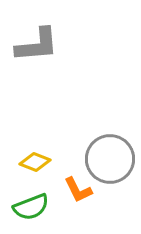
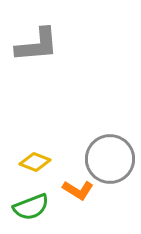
orange L-shape: rotated 32 degrees counterclockwise
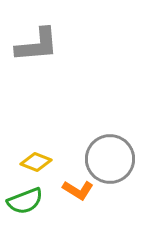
yellow diamond: moved 1 px right
green semicircle: moved 6 px left, 6 px up
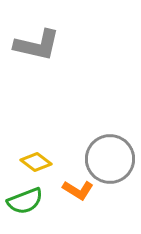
gray L-shape: rotated 18 degrees clockwise
yellow diamond: rotated 16 degrees clockwise
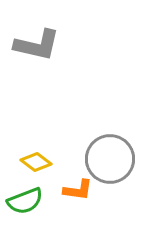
orange L-shape: rotated 24 degrees counterclockwise
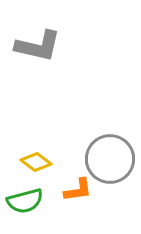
gray L-shape: moved 1 px right, 1 px down
orange L-shape: rotated 16 degrees counterclockwise
green semicircle: rotated 6 degrees clockwise
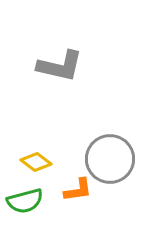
gray L-shape: moved 22 px right, 20 px down
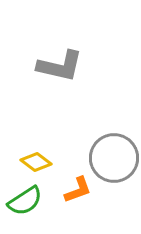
gray circle: moved 4 px right, 1 px up
orange L-shape: rotated 12 degrees counterclockwise
green semicircle: rotated 18 degrees counterclockwise
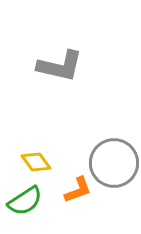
gray circle: moved 5 px down
yellow diamond: rotated 16 degrees clockwise
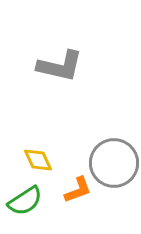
yellow diamond: moved 2 px right, 2 px up; rotated 12 degrees clockwise
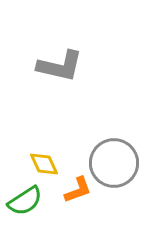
yellow diamond: moved 6 px right, 4 px down
